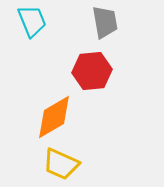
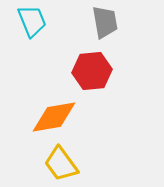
orange diamond: rotated 21 degrees clockwise
yellow trapezoid: rotated 30 degrees clockwise
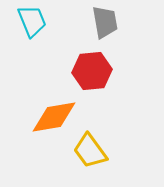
yellow trapezoid: moved 29 px right, 13 px up
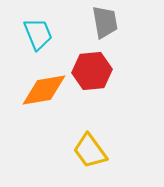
cyan trapezoid: moved 6 px right, 13 px down
orange diamond: moved 10 px left, 27 px up
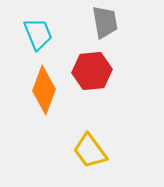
orange diamond: rotated 60 degrees counterclockwise
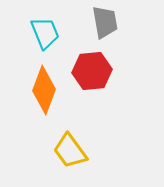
cyan trapezoid: moved 7 px right, 1 px up
yellow trapezoid: moved 20 px left
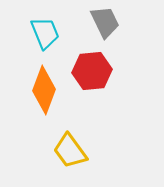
gray trapezoid: rotated 16 degrees counterclockwise
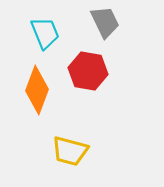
red hexagon: moved 4 px left; rotated 15 degrees clockwise
orange diamond: moved 7 px left
yellow trapezoid: rotated 39 degrees counterclockwise
